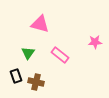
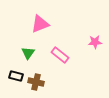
pink triangle: rotated 36 degrees counterclockwise
black rectangle: rotated 56 degrees counterclockwise
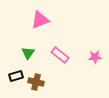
pink triangle: moved 4 px up
pink star: moved 15 px down
black rectangle: rotated 32 degrees counterclockwise
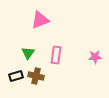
pink rectangle: moved 4 px left; rotated 60 degrees clockwise
brown cross: moved 6 px up
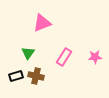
pink triangle: moved 2 px right, 3 px down
pink rectangle: moved 8 px right, 2 px down; rotated 24 degrees clockwise
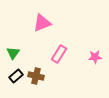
green triangle: moved 15 px left
pink rectangle: moved 5 px left, 3 px up
black rectangle: rotated 24 degrees counterclockwise
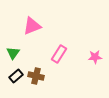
pink triangle: moved 10 px left, 3 px down
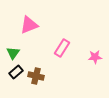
pink triangle: moved 3 px left, 1 px up
pink rectangle: moved 3 px right, 6 px up
black rectangle: moved 4 px up
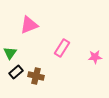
green triangle: moved 3 px left
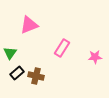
black rectangle: moved 1 px right, 1 px down
